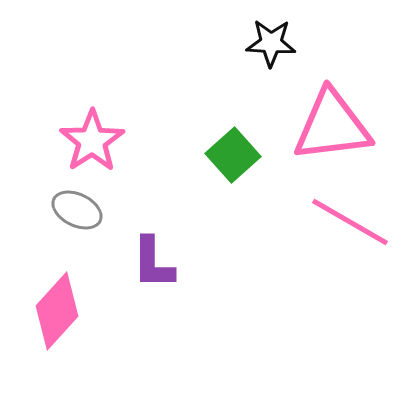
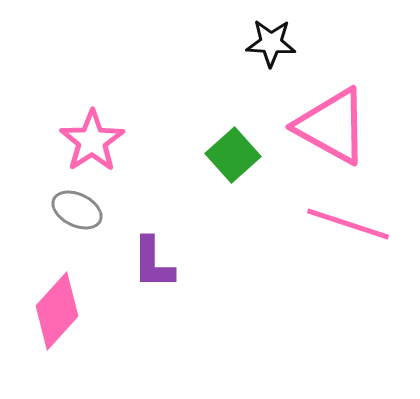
pink triangle: rotated 36 degrees clockwise
pink line: moved 2 px left, 2 px down; rotated 12 degrees counterclockwise
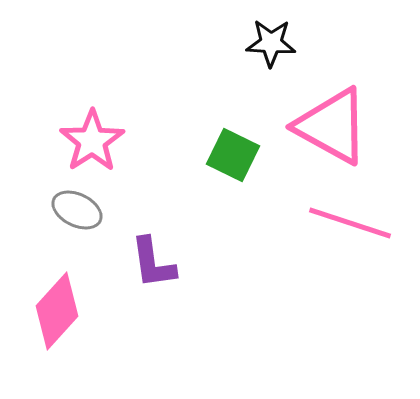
green square: rotated 22 degrees counterclockwise
pink line: moved 2 px right, 1 px up
purple L-shape: rotated 8 degrees counterclockwise
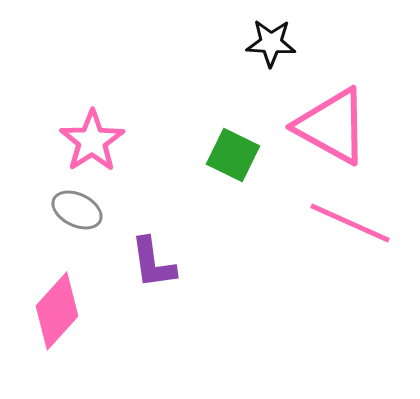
pink line: rotated 6 degrees clockwise
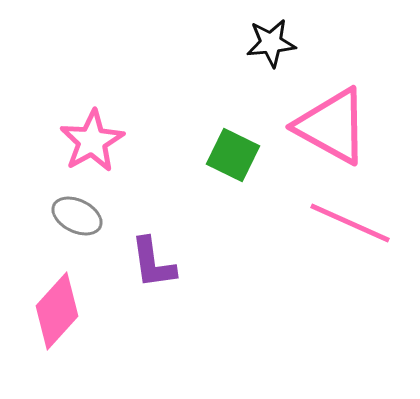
black star: rotated 9 degrees counterclockwise
pink star: rotated 4 degrees clockwise
gray ellipse: moved 6 px down
